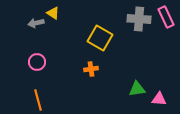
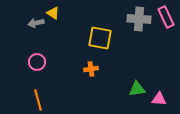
yellow square: rotated 20 degrees counterclockwise
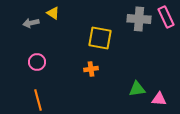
gray arrow: moved 5 px left
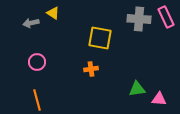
orange line: moved 1 px left
